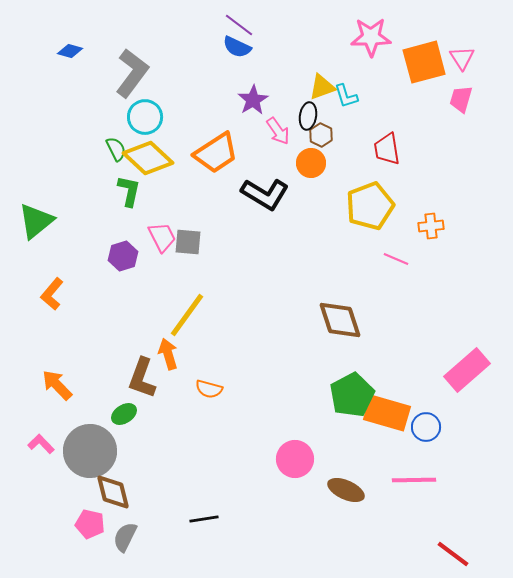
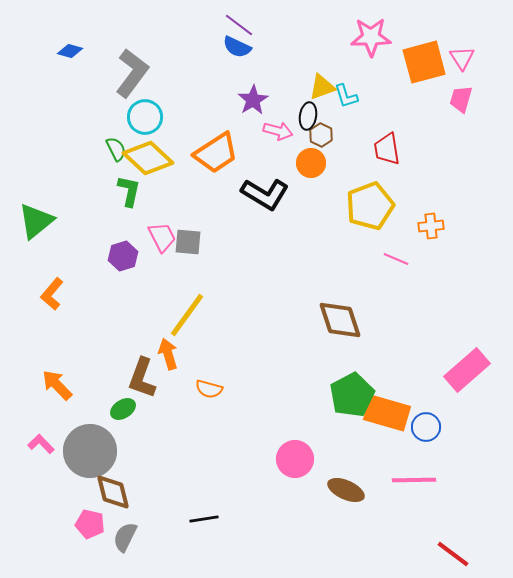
pink arrow at (278, 131): rotated 40 degrees counterclockwise
green ellipse at (124, 414): moved 1 px left, 5 px up
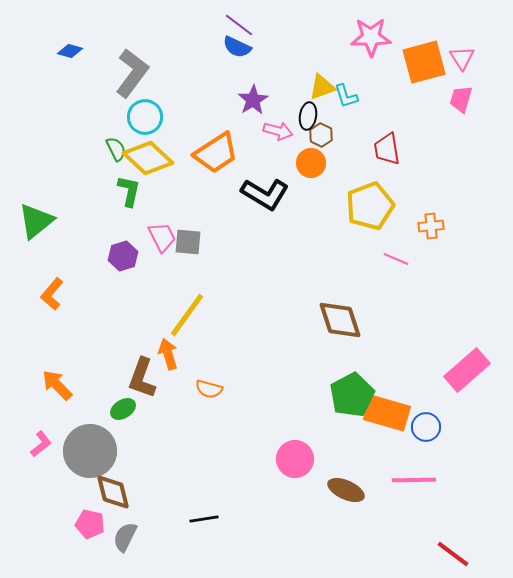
pink L-shape at (41, 444): rotated 96 degrees clockwise
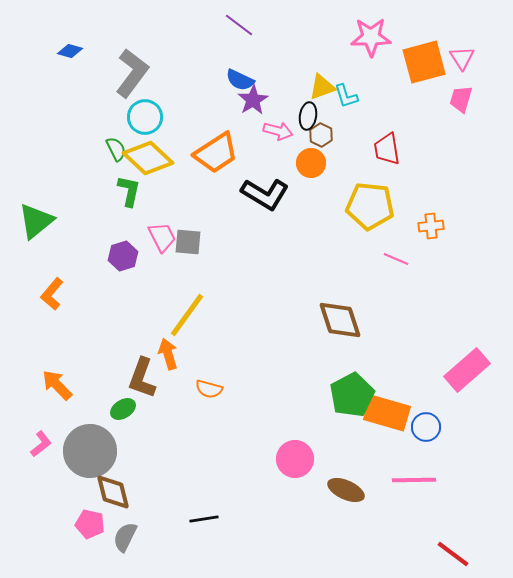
blue semicircle at (237, 47): moved 3 px right, 33 px down
yellow pentagon at (370, 206): rotated 27 degrees clockwise
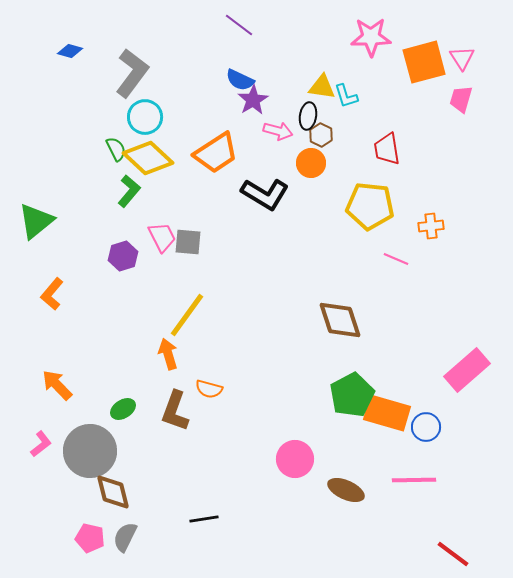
yellow triangle at (322, 87): rotated 28 degrees clockwise
green L-shape at (129, 191): rotated 28 degrees clockwise
brown L-shape at (142, 378): moved 33 px right, 33 px down
pink pentagon at (90, 524): moved 14 px down
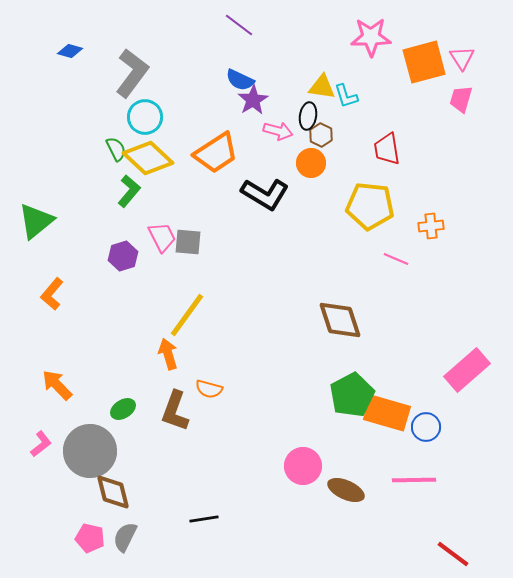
pink circle at (295, 459): moved 8 px right, 7 px down
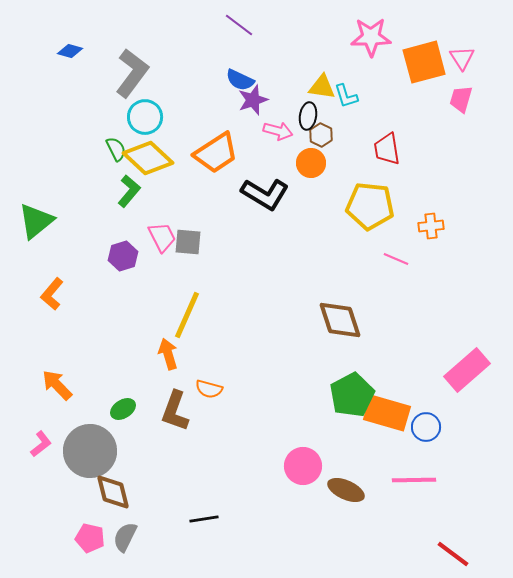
purple star at (253, 100): rotated 12 degrees clockwise
yellow line at (187, 315): rotated 12 degrees counterclockwise
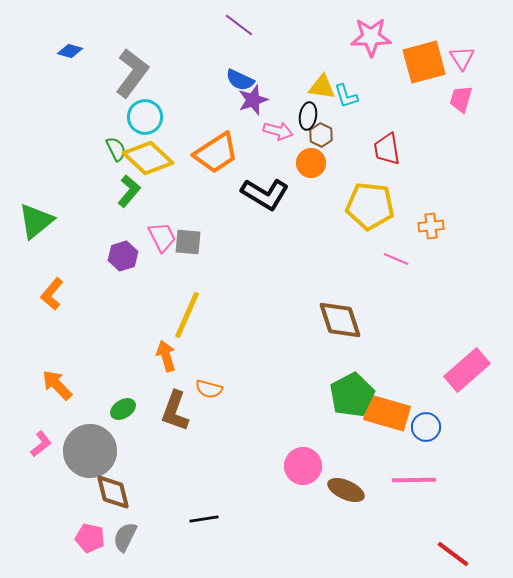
orange arrow at (168, 354): moved 2 px left, 2 px down
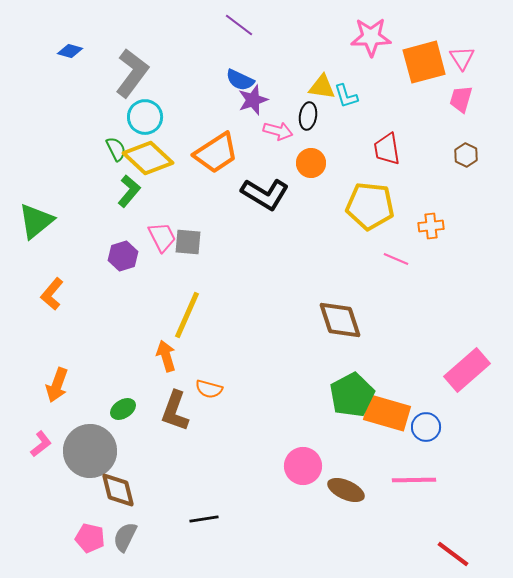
brown hexagon at (321, 135): moved 145 px right, 20 px down
orange arrow at (57, 385): rotated 116 degrees counterclockwise
brown diamond at (113, 492): moved 5 px right, 2 px up
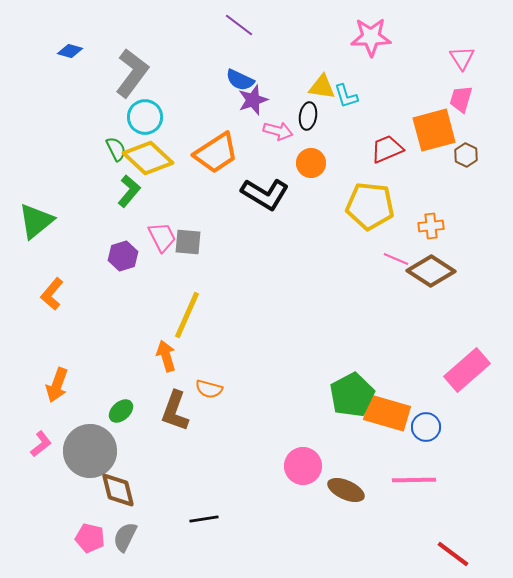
orange square at (424, 62): moved 10 px right, 68 px down
red trapezoid at (387, 149): rotated 76 degrees clockwise
brown diamond at (340, 320): moved 91 px right, 49 px up; rotated 39 degrees counterclockwise
green ellipse at (123, 409): moved 2 px left, 2 px down; rotated 10 degrees counterclockwise
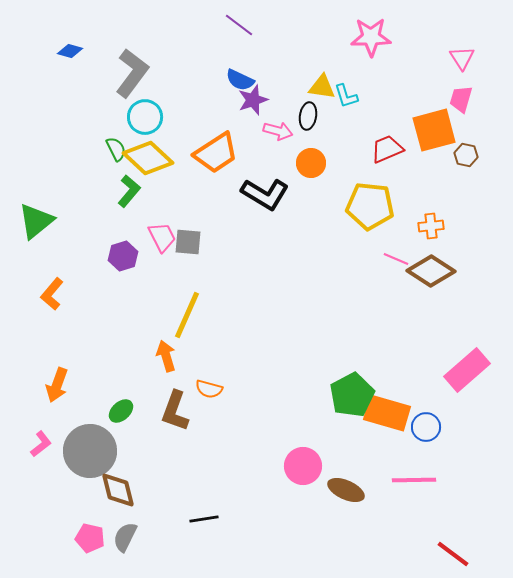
brown hexagon at (466, 155): rotated 15 degrees counterclockwise
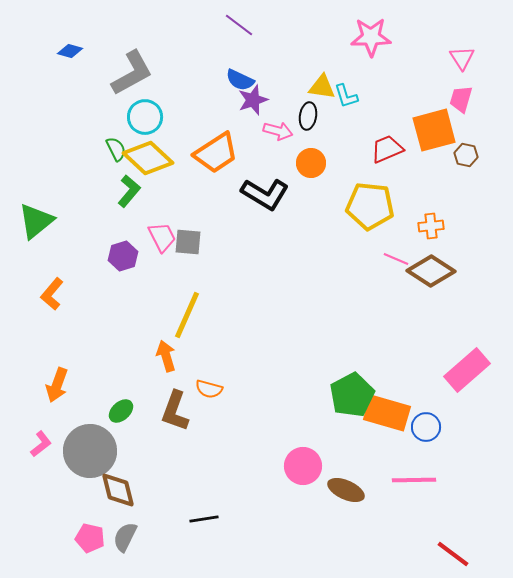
gray L-shape at (132, 73): rotated 24 degrees clockwise
